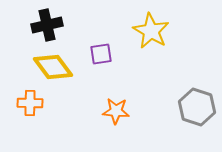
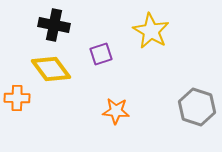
black cross: moved 7 px right; rotated 24 degrees clockwise
purple square: rotated 10 degrees counterclockwise
yellow diamond: moved 2 px left, 2 px down
orange cross: moved 13 px left, 5 px up
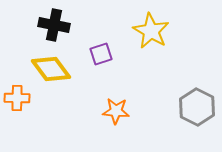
gray hexagon: rotated 9 degrees clockwise
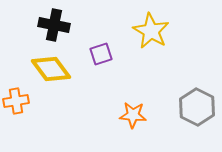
orange cross: moved 1 px left, 3 px down; rotated 10 degrees counterclockwise
orange star: moved 17 px right, 4 px down
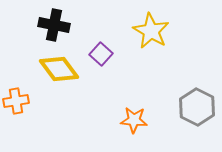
purple square: rotated 30 degrees counterclockwise
yellow diamond: moved 8 px right
orange star: moved 1 px right, 5 px down
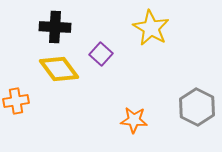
black cross: moved 1 px right, 2 px down; rotated 8 degrees counterclockwise
yellow star: moved 3 px up
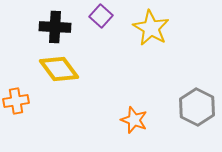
purple square: moved 38 px up
orange star: rotated 16 degrees clockwise
